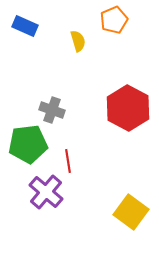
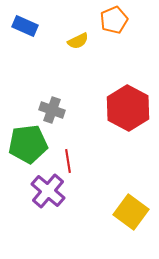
yellow semicircle: rotated 80 degrees clockwise
purple cross: moved 2 px right, 1 px up
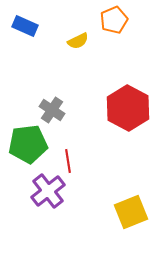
gray cross: rotated 15 degrees clockwise
purple cross: rotated 12 degrees clockwise
yellow square: rotated 32 degrees clockwise
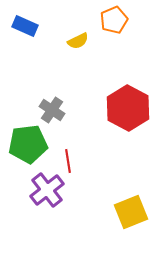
purple cross: moved 1 px left, 1 px up
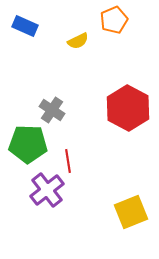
green pentagon: rotated 9 degrees clockwise
